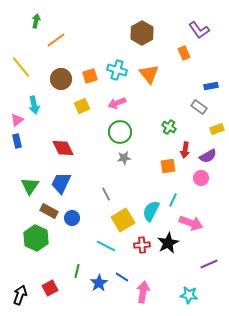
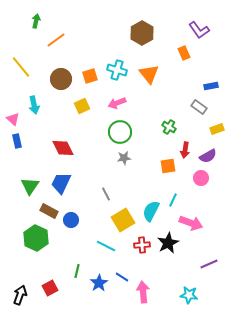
pink triangle at (17, 120): moved 4 px left, 1 px up; rotated 40 degrees counterclockwise
blue circle at (72, 218): moved 1 px left, 2 px down
pink arrow at (143, 292): rotated 15 degrees counterclockwise
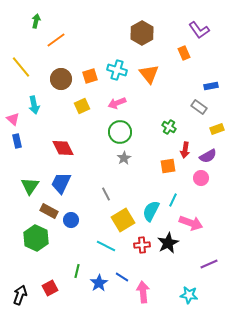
gray star at (124, 158): rotated 24 degrees counterclockwise
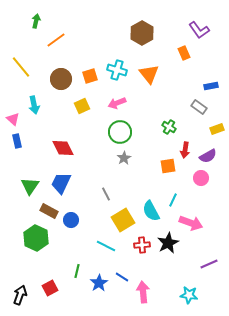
cyan semicircle at (151, 211): rotated 55 degrees counterclockwise
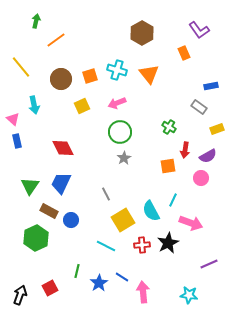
green hexagon at (36, 238): rotated 10 degrees clockwise
